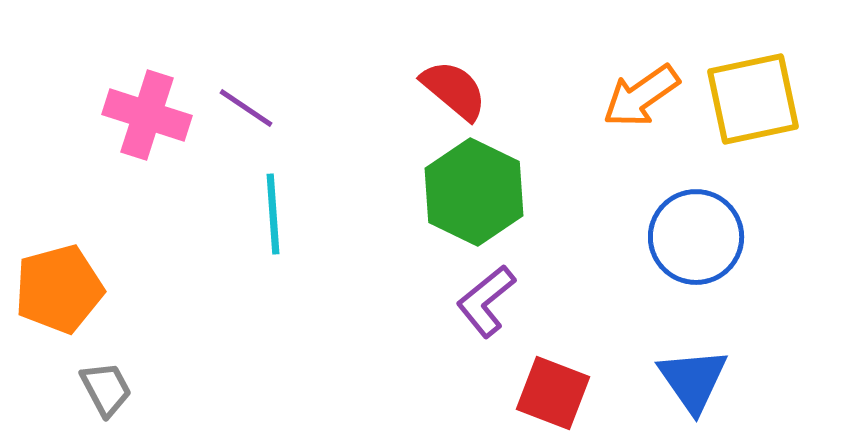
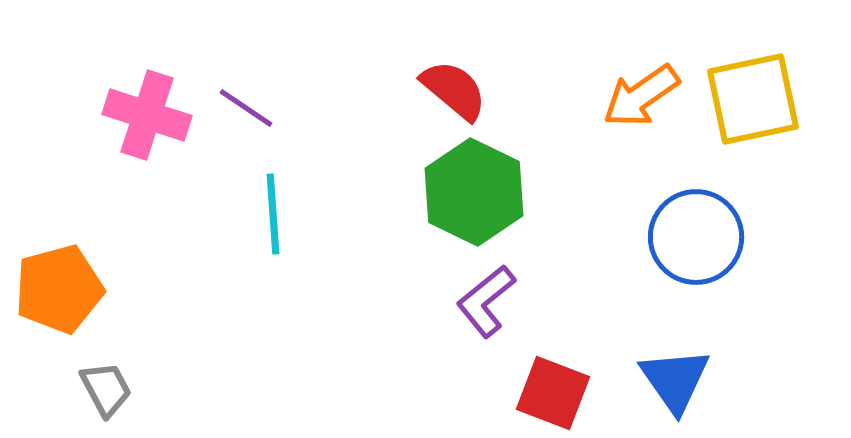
blue triangle: moved 18 px left
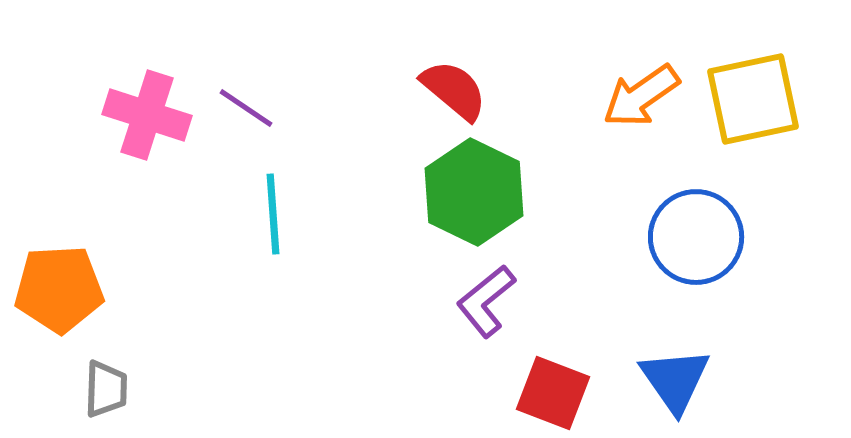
orange pentagon: rotated 12 degrees clockwise
gray trapezoid: rotated 30 degrees clockwise
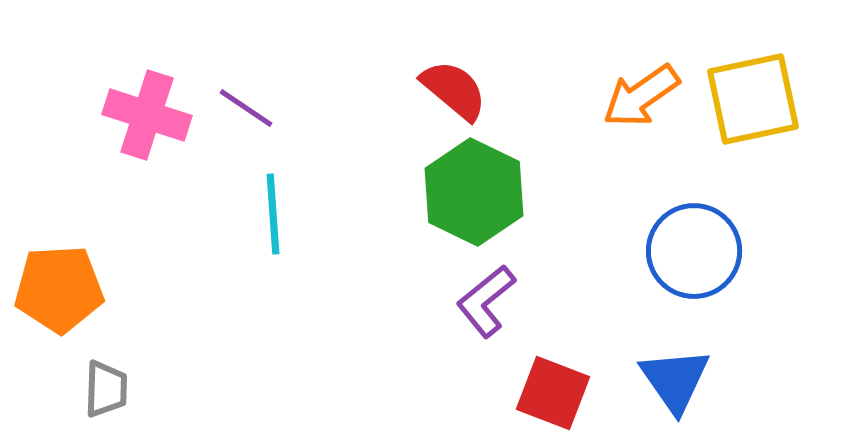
blue circle: moved 2 px left, 14 px down
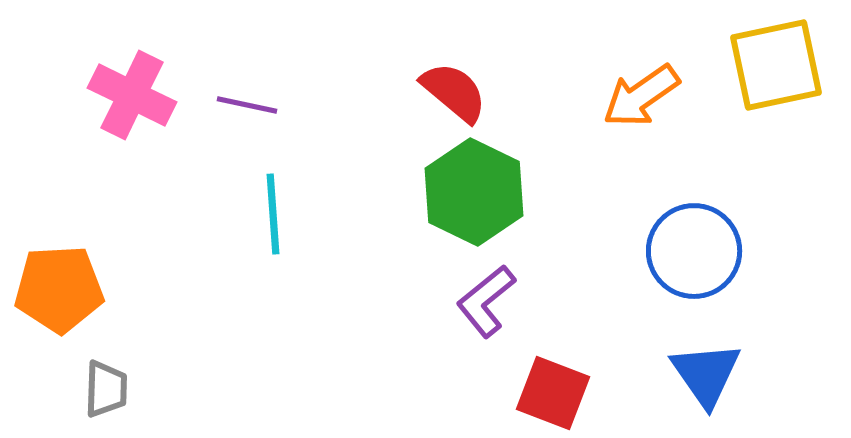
red semicircle: moved 2 px down
yellow square: moved 23 px right, 34 px up
purple line: moved 1 px right, 3 px up; rotated 22 degrees counterclockwise
pink cross: moved 15 px left, 20 px up; rotated 8 degrees clockwise
blue triangle: moved 31 px right, 6 px up
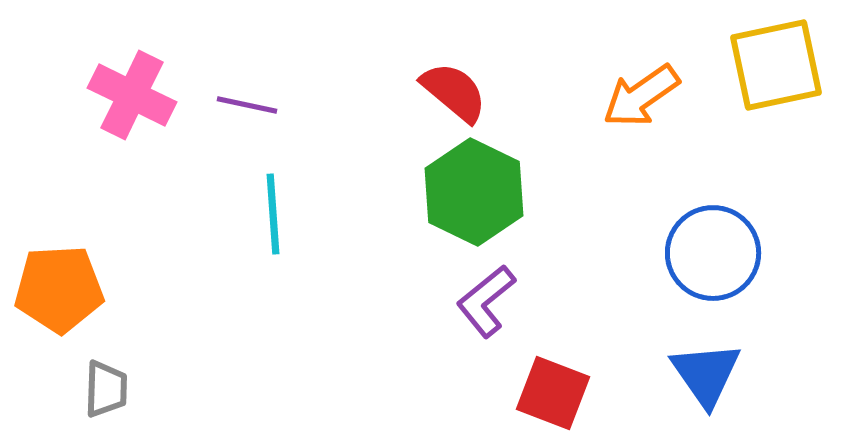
blue circle: moved 19 px right, 2 px down
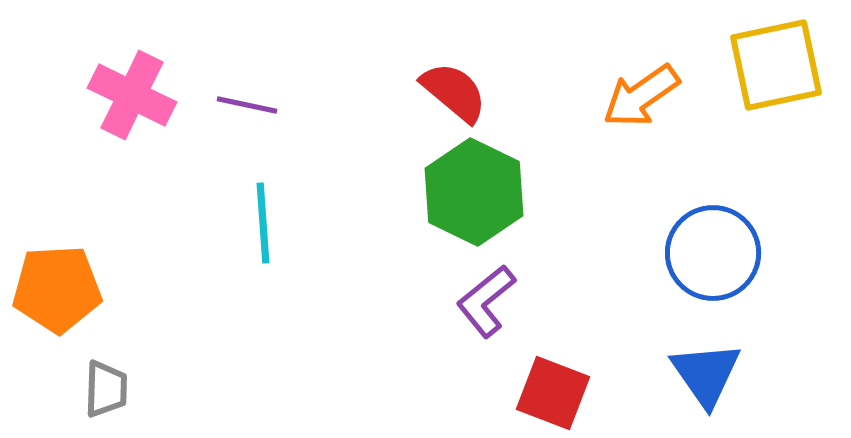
cyan line: moved 10 px left, 9 px down
orange pentagon: moved 2 px left
